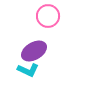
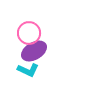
pink circle: moved 19 px left, 17 px down
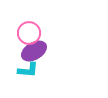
cyan L-shape: rotated 20 degrees counterclockwise
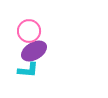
pink circle: moved 2 px up
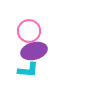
purple ellipse: rotated 15 degrees clockwise
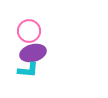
purple ellipse: moved 1 px left, 2 px down
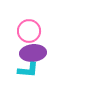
purple ellipse: rotated 10 degrees clockwise
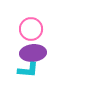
pink circle: moved 2 px right, 2 px up
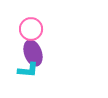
purple ellipse: rotated 75 degrees clockwise
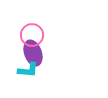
pink circle: moved 1 px right, 6 px down
